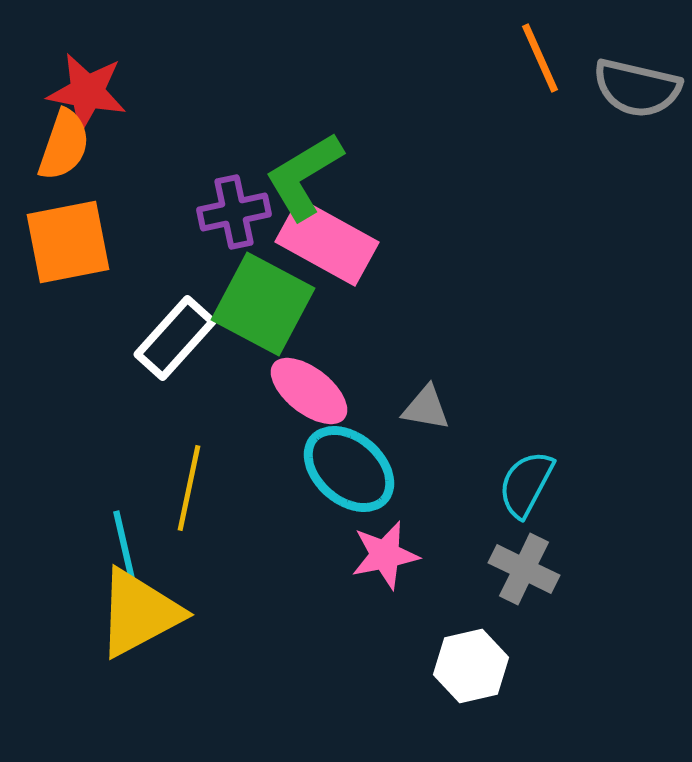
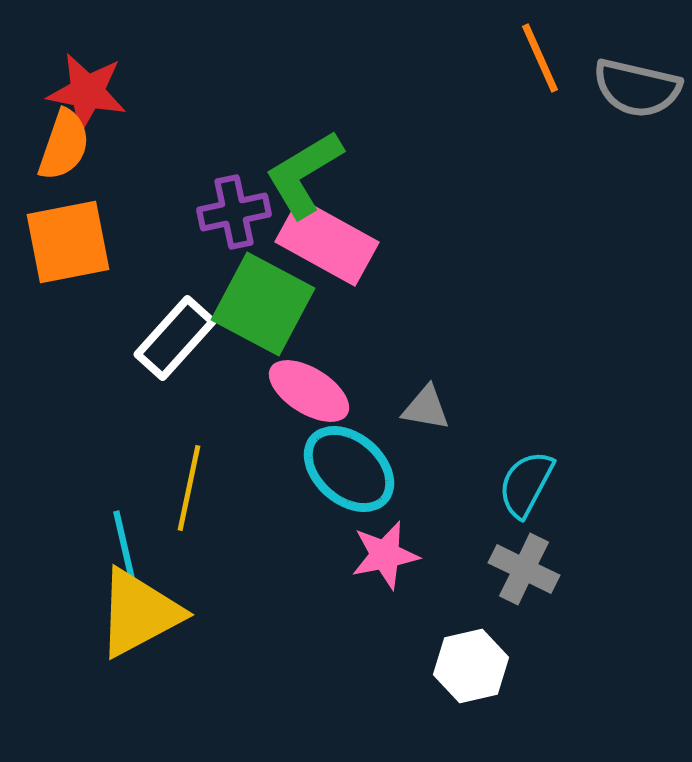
green L-shape: moved 2 px up
pink ellipse: rotated 6 degrees counterclockwise
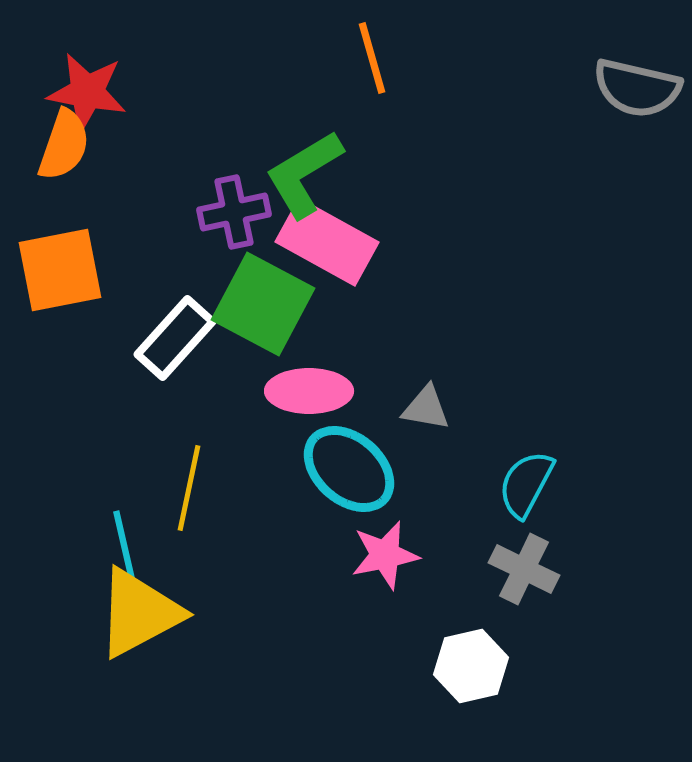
orange line: moved 168 px left; rotated 8 degrees clockwise
orange square: moved 8 px left, 28 px down
pink ellipse: rotated 32 degrees counterclockwise
